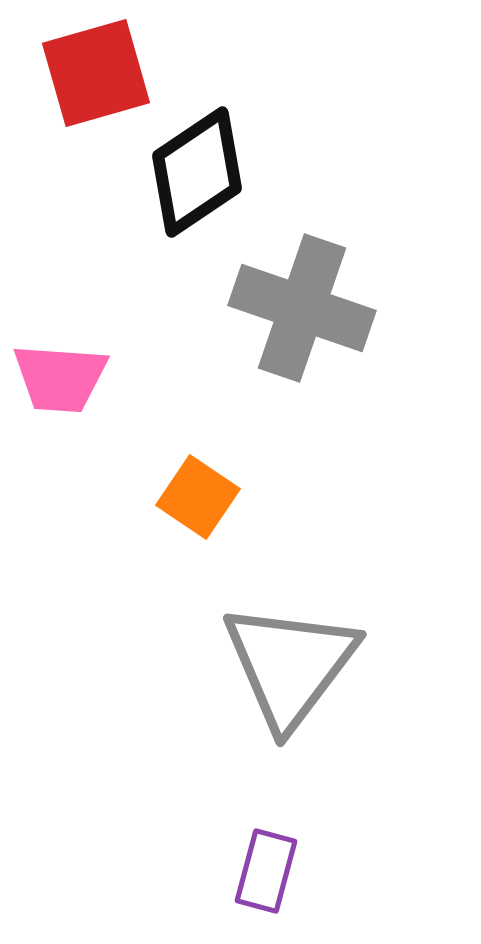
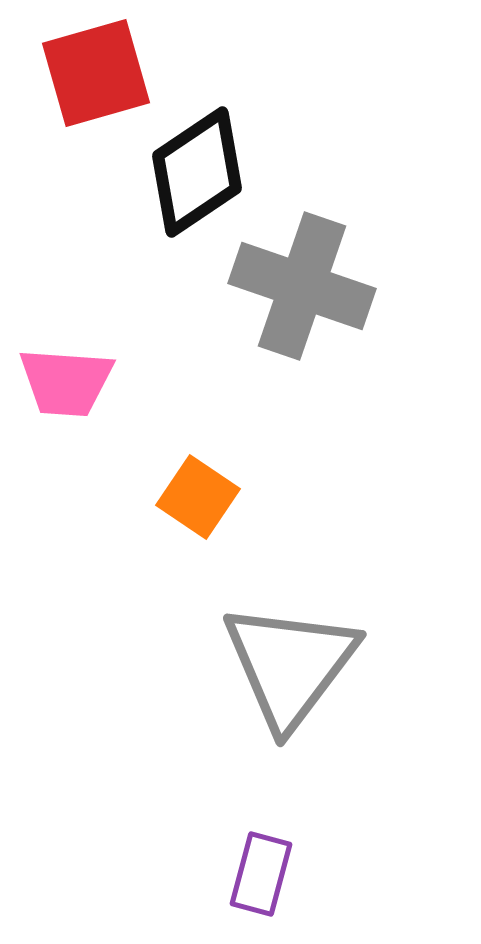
gray cross: moved 22 px up
pink trapezoid: moved 6 px right, 4 px down
purple rectangle: moved 5 px left, 3 px down
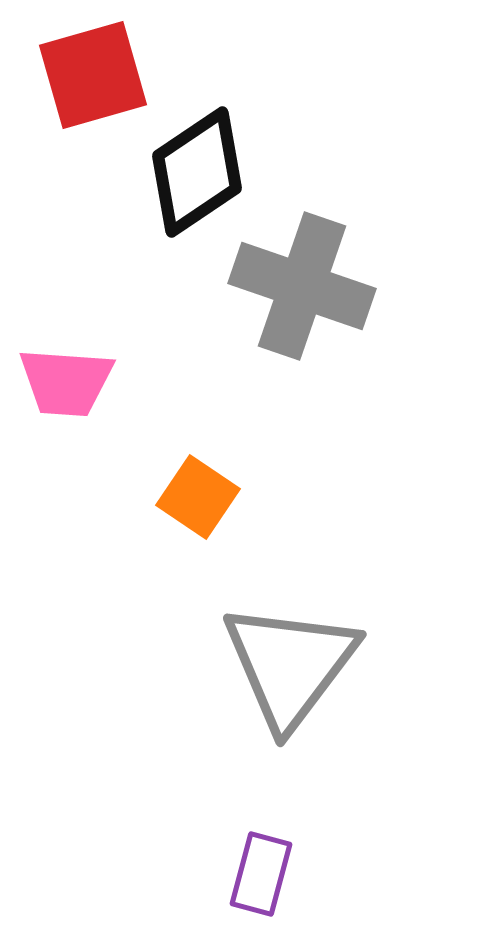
red square: moved 3 px left, 2 px down
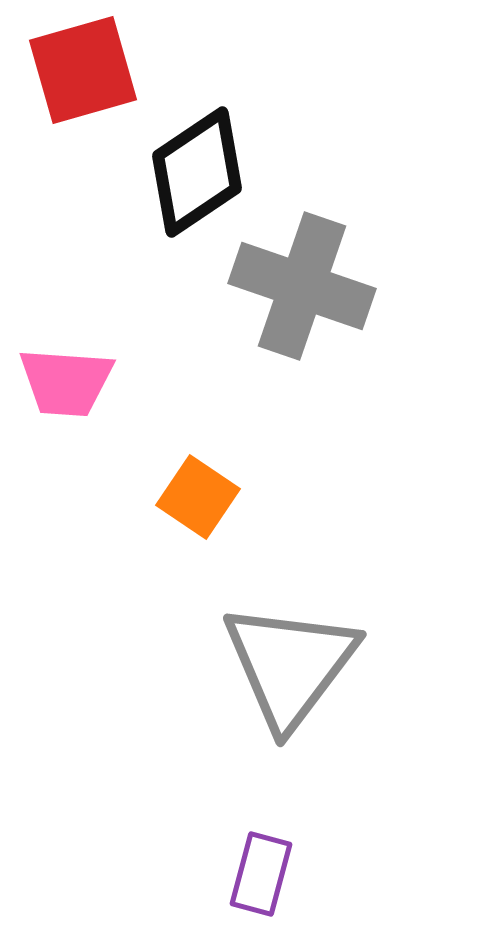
red square: moved 10 px left, 5 px up
